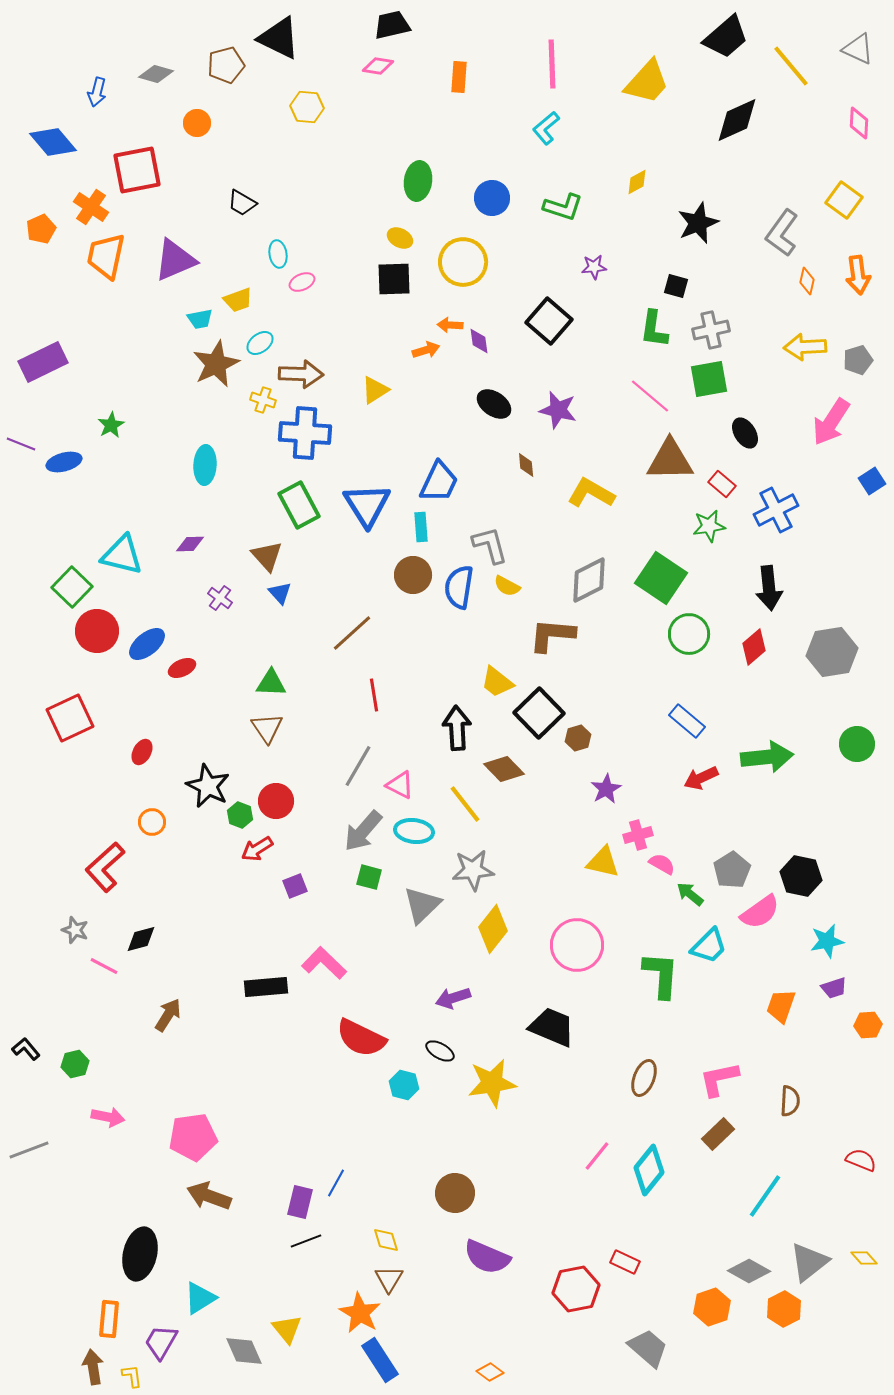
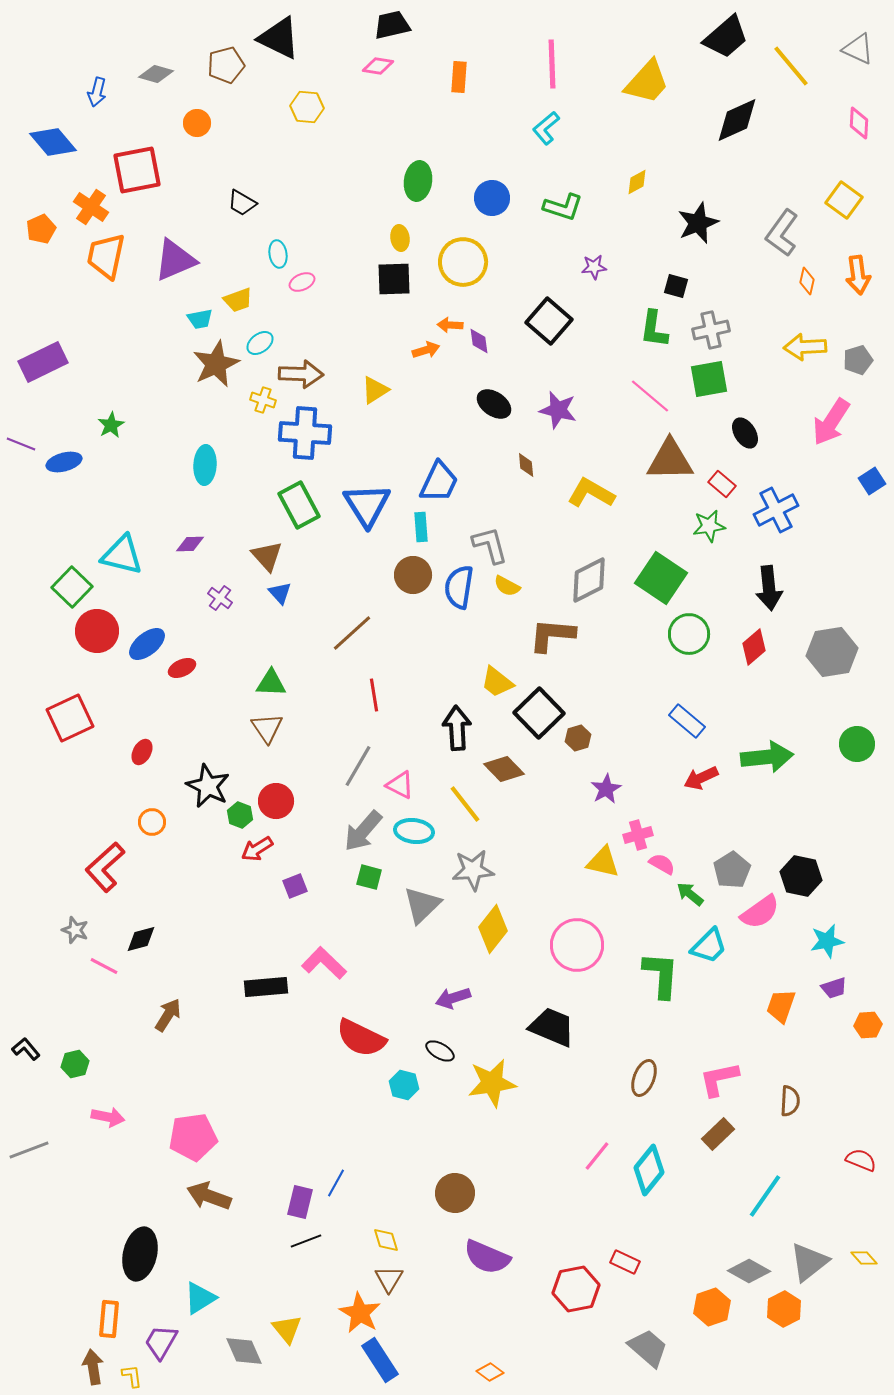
yellow ellipse at (400, 238): rotated 55 degrees clockwise
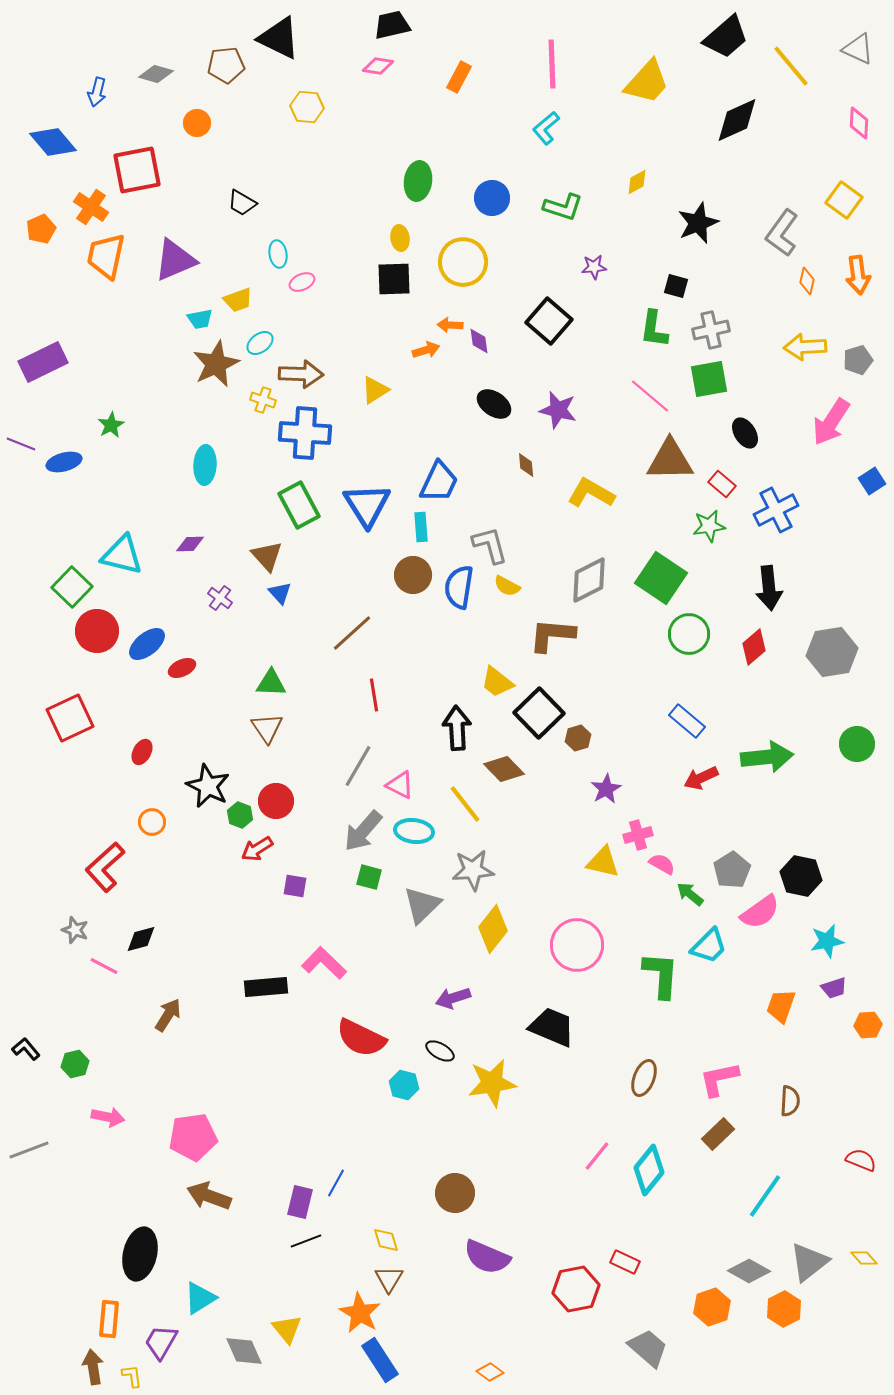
brown pentagon at (226, 65): rotated 9 degrees clockwise
orange rectangle at (459, 77): rotated 24 degrees clockwise
purple square at (295, 886): rotated 30 degrees clockwise
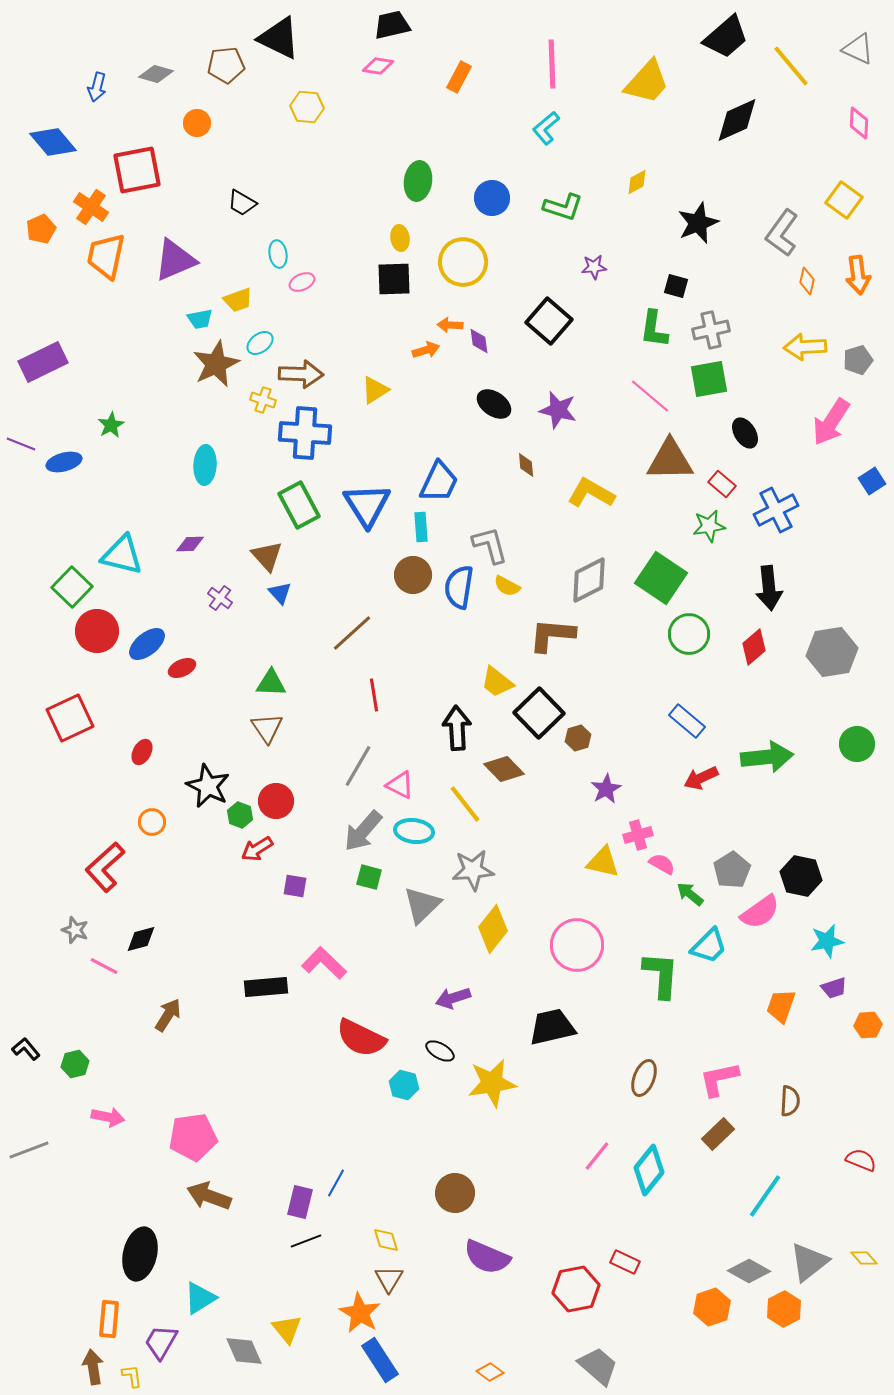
blue arrow at (97, 92): moved 5 px up
black trapezoid at (552, 1027): rotated 36 degrees counterclockwise
gray trapezoid at (648, 1348): moved 50 px left, 18 px down
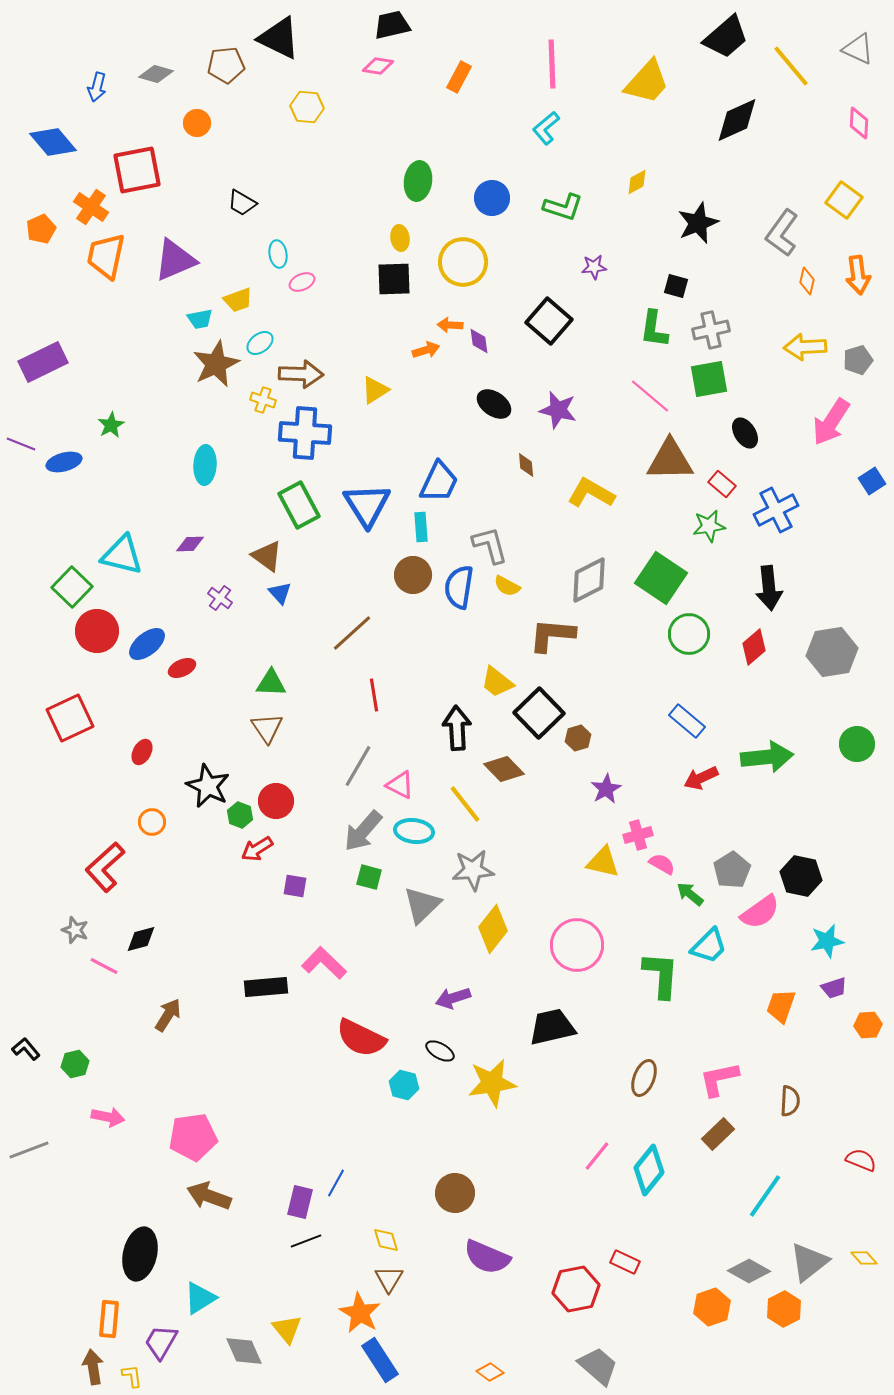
brown triangle at (267, 556): rotated 12 degrees counterclockwise
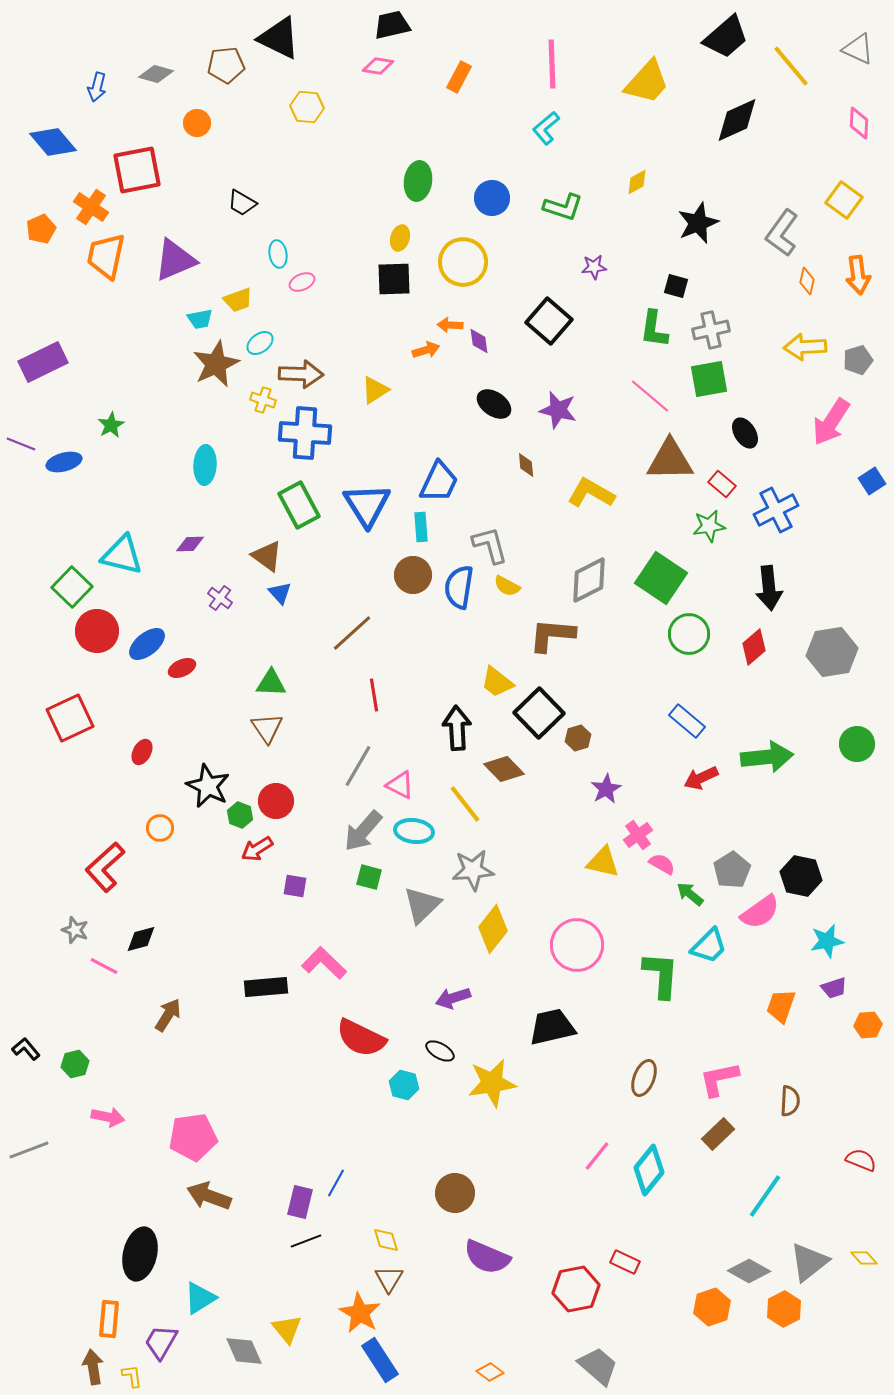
yellow ellipse at (400, 238): rotated 25 degrees clockwise
orange circle at (152, 822): moved 8 px right, 6 px down
pink cross at (638, 835): rotated 20 degrees counterclockwise
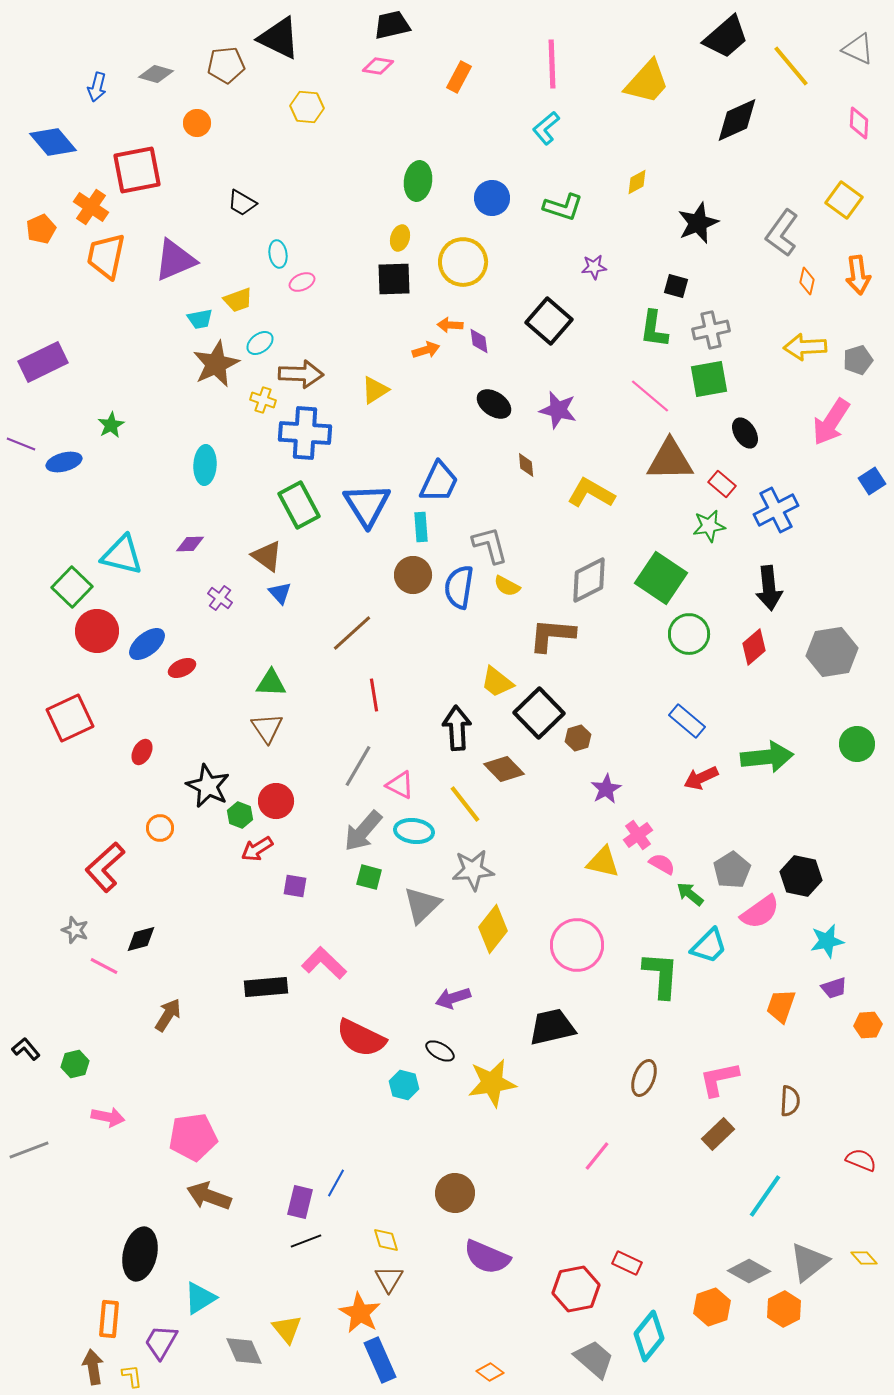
cyan diamond at (649, 1170): moved 166 px down
red rectangle at (625, 1262): moved 2 px right, 1 px down
blue rectangle at (380, 1360): rotated 9 degrees clockwise
gray trapezoid at (598, 1366): moved 4 px left, 7 px up
